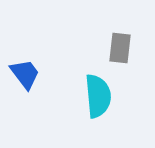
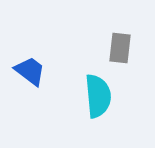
blue trapezoid: moved 5 px right, 3 px up; rotated 16 degrees counterclockwise
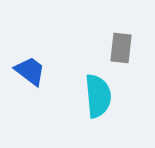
gray rectangle: moved 1 px right
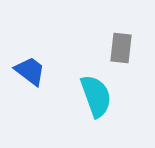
cyan semicircle: moved 2 px left; rotated 15 degrees counterclockwise
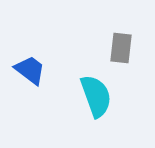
blue trapezoid: moved 1 px up
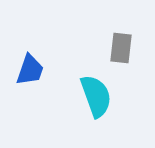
blue trapezoid: rotated 72 degrees clockwise
